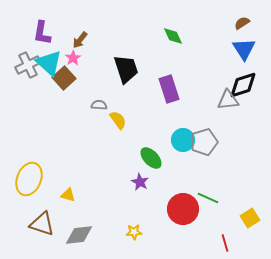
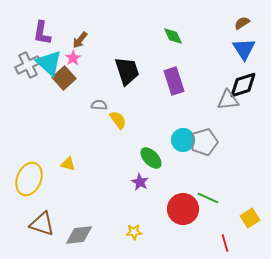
black trapezoid: moved 1 px right, 2 px down
purple rectangle: moved 5 px right, 8 px up
yellow triangle: moved 31 px up
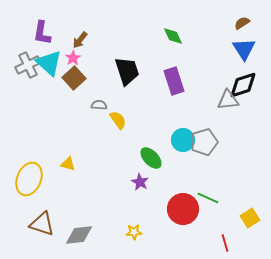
brown square: moved 10 px right
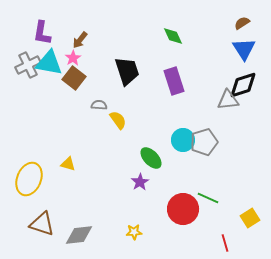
cyan triangle: rotated 32 degrees counterclockwise
brown square: rotated 10 degrees counterclockwise
purple star: rotated 12 degrees clockwise
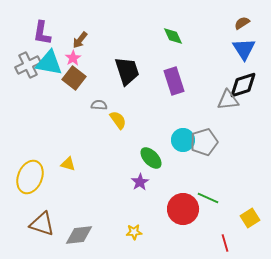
yellow ellipse: moved 1 px right, 2 px up
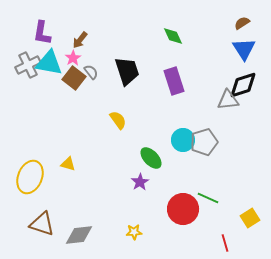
gray semicircle: moved 8 px left, 33 px up; rotated 49 degrees clockwise
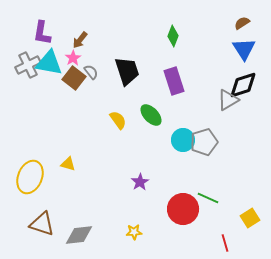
green diamond: rotated 45 degrees clockwise
gray triangle: rotated 25 degrees counterclockwise
green ellipse: moved 43 px up
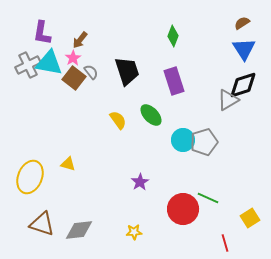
gray diamond: moved 5 px up
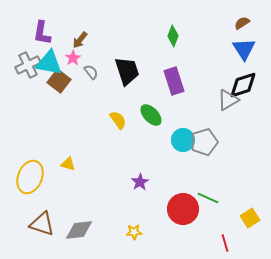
brown square: moved 15 px left, 3 px down
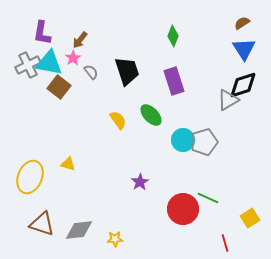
brown square: moved 6 px down
yellow star: moved 19 px left, 7 px down
